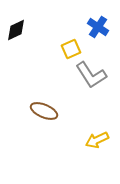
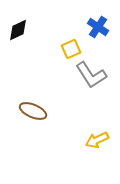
black diamond: moved 2 px right
brown ellipse: moved 11 px left
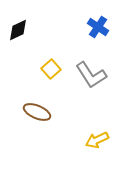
yellow square: moved 20 px left, 20 px down; rotated 18 degrees counterclockwise
brown ellipse: moved 4 px right, 1 px down
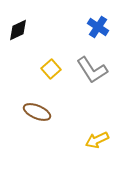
gray L-shape: moved 1 px right, 5 px up
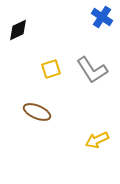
blue cross: moved 4 px right, 10 px up
yellow square: rotated 24 degrees clockwise
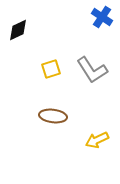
brown ellipse: moved 16 px right, 4 px down; rotated 16 degrees counterclockwise
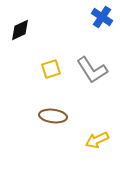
black diamond: moved 2 px right
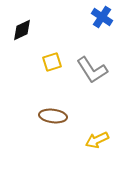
black diamond: moved 2 px right
yellow square: moved 1 px right, 7 px up
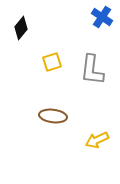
black diamond: moved 1 px left, 2 px up; rotated 25 degrees counterclockwise
gray L-shape: rotated 40 degrees clockwise
